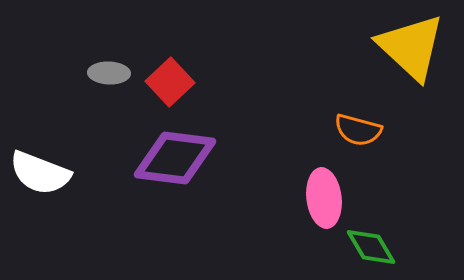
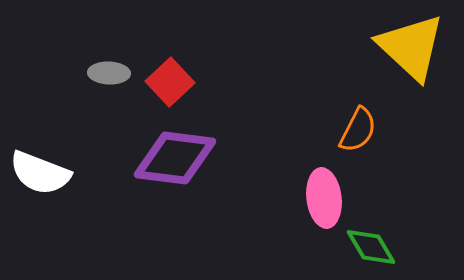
orange semicircle: rotated 78 degrees counterclockwise
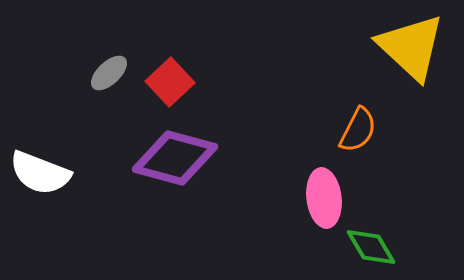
gray ellipse: rotated 45 degrees counterclockwise
purple diamond: rotated 8 degrees clockwise
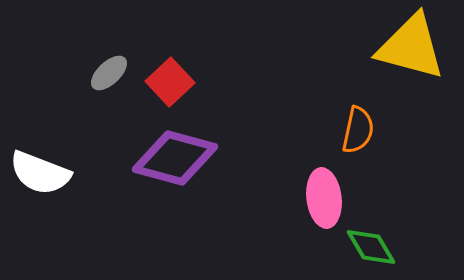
yellow triangle: rotated 28 degrees counterclockwise
orange semicircle: rotated 15 degrees counterclockwise
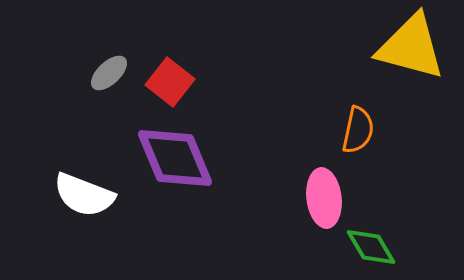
red square: rotated 9 degrees counterclockwise
purple diamond: rotated 52 degrees clockwise
white semicircle: moved 44 px right, 22 px down
